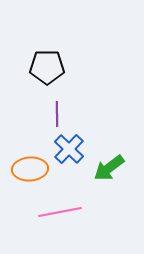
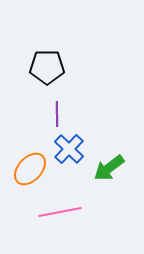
orange ellipse: rotated 44 degrees counterclockwise
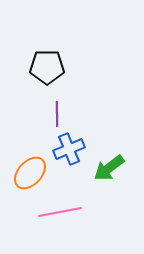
blue cross: rotated 24 degrees clockwise
orange ellipse: moved 4 px down
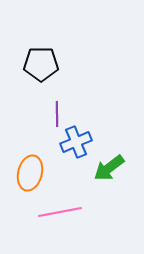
black pentagon: moved 6 px left, 3 px up
blue cross: moved 7 px right, 7 px up
orange ellipse: rotated 28 degrees counterclockwise
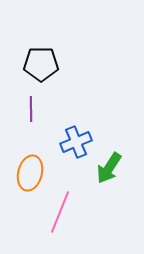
purple line: moved 26 px left, 5 px up
green arrow: rotated 20 degrees counterclockwise
pink line: rotated 57 degrees counterclockwise
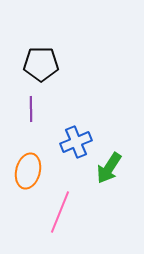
orange ellipse: moved 2 px left, 2 px up
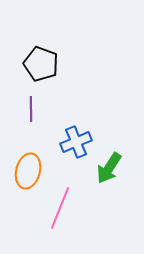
black pentagon: rotated 20 degrees clockwise
pink line: moved 4 px up
